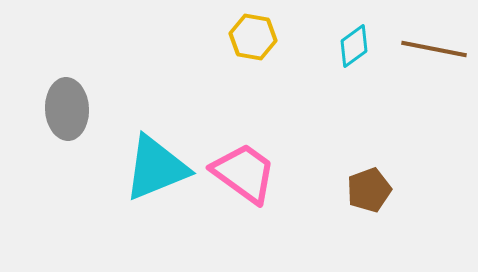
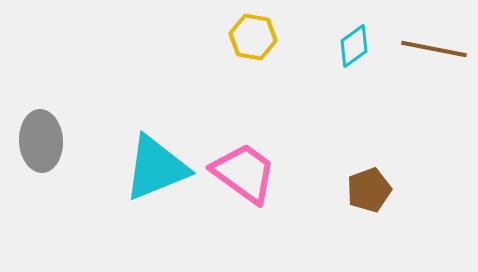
gray ellipse: moved 26 px left, 32 px down
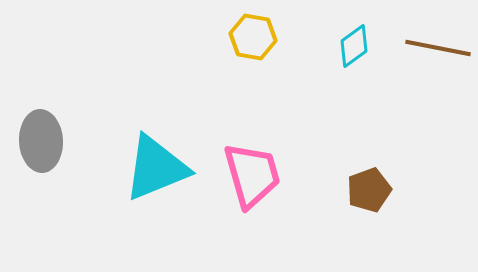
brown line: moved 4 px right, 1 px up
pink trapezoid: moved 8 px right, 2 px down; rotated 38 degrees clockwise
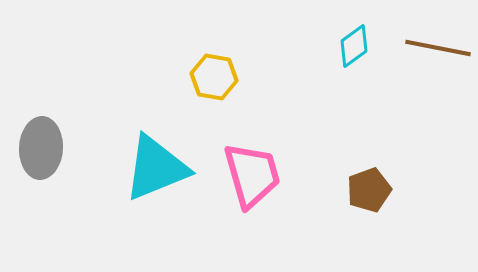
yellow hexagon: moved 39 px left, 40 px down
gray ellipse: moved 7 px down; rotated 6 degrees clockwise
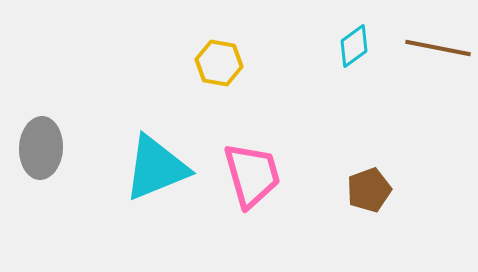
yellow hexagon: moved 5 px right, 14 px up
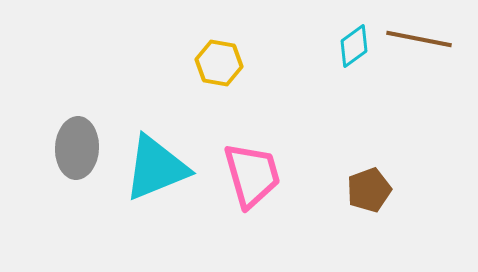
brown line: moved 19 px left, 9 px up
gray ellipse: moved 36 px right
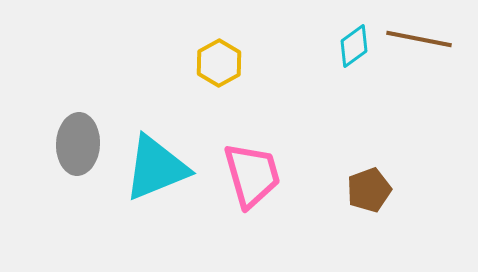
yellow hexagon: rotated 21 degrees clockwise
gray ellipse: moved 1 px right, 4 px up
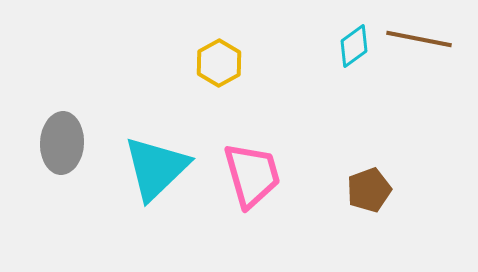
gray ellipse: moved 16 px left, 1 px up
cyan triangle: rotated 22 degrees counterclockwise
